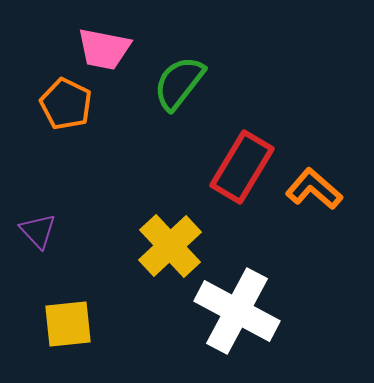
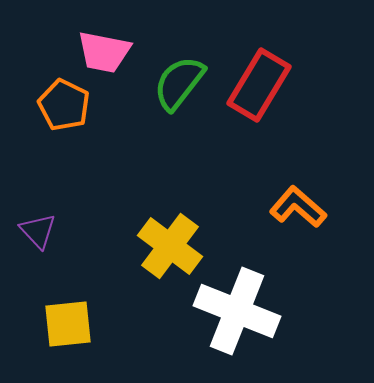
pink trapezoid: moved 3 px down
orange pentagon: moved 2 px left, 1 px down
red rectangle: moved 17 px right, 82 px up
orange L-shape: moved 16 px left, 18 px down
yellow cross: rotated 10 degrees counterclockwise
white cross: rotated 6 degrees counterclockwise
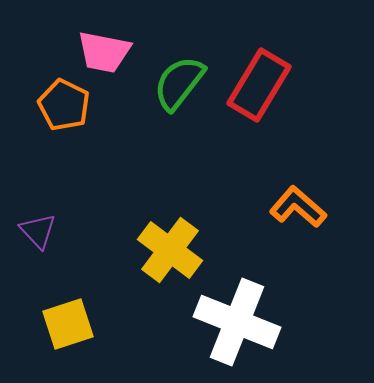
yellow cross: moved 4 px down
white cross: moved 11 px down
yellow square: rotated 12 degrees counterclockwise
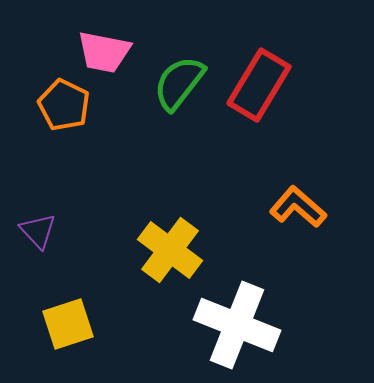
white cross: moved 3 px down
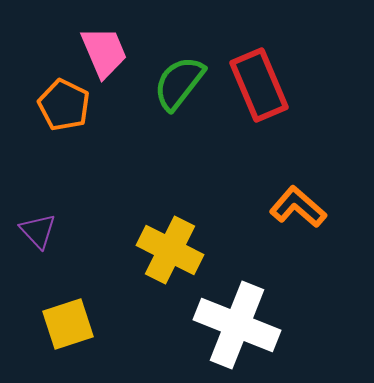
pink trapezoid: rotated 124 degrees counterclockwise
red rectangle: rotated 54 degrees counterclockwise
yellow cross: rotated 10 degrees counterclockwise
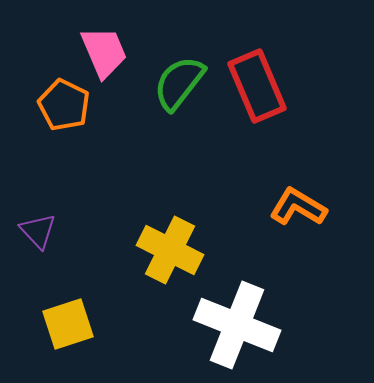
red rectangle: moved 2 px left, 1 px down
orange L-shape: rotated 10 degrees counterclockwise
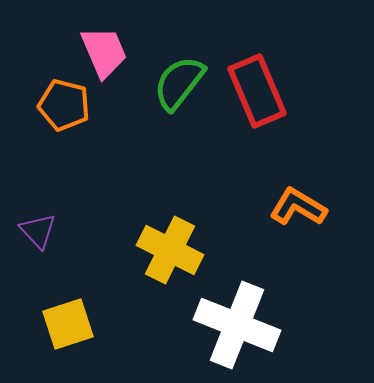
red rectangle: moved 5 px down
orange pentagon: rotated 12 degrees counterclockwise
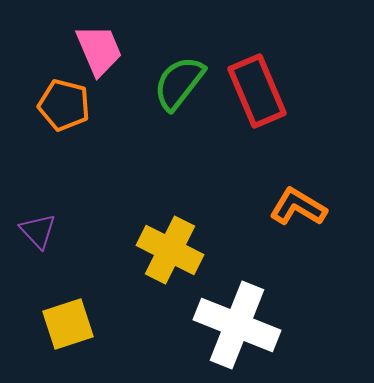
pink trapezoid: moved 5 px left, 2 px up
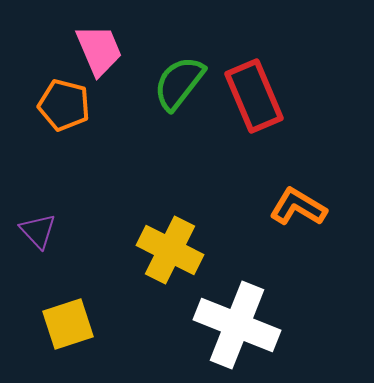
red rectangle: moved 3 px left, 5 px down
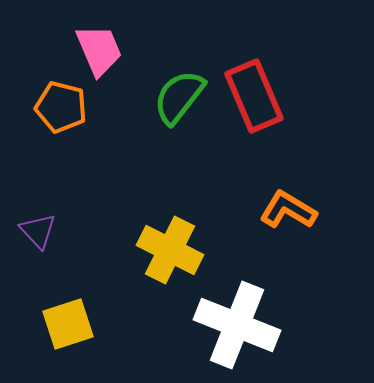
green semicircle: moved 14 px down
orange pentagon: moved 3 px left, 2 px down
orange L-shape: moved 10 px left, 3 px down
